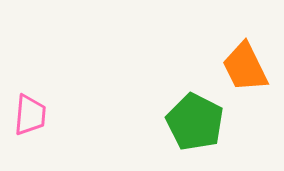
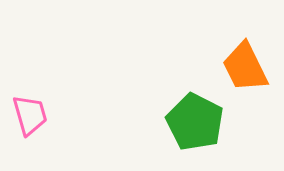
pink trapezoid: rotated 21 degrees counterclockwise
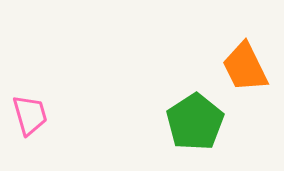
green pentagon: rotated 12 degrees clockwise
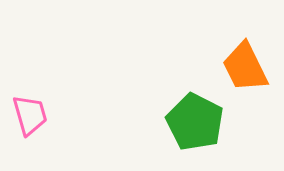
green pentagon: rotated 12 degrees counterclockwise
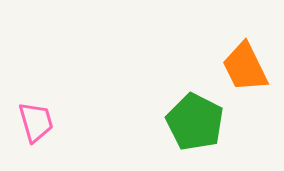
pink trapezoid: moved 6 px right, 7 px down
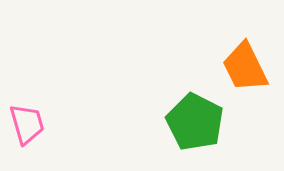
pink trapezoid: moved 9 px left, 2 px down
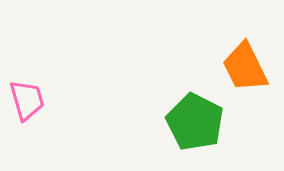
pink trapezoid: moved 24 px up
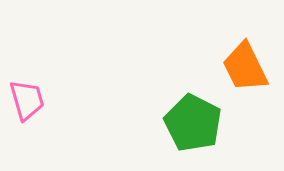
green pentagon: moved 2 px left, 1 px down
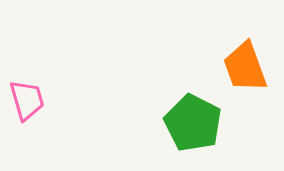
orange trapezoid: rotated 6 degrees clockwise
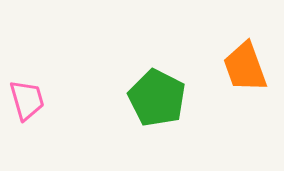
green pentagon: moved 36 px left, 25 px up
